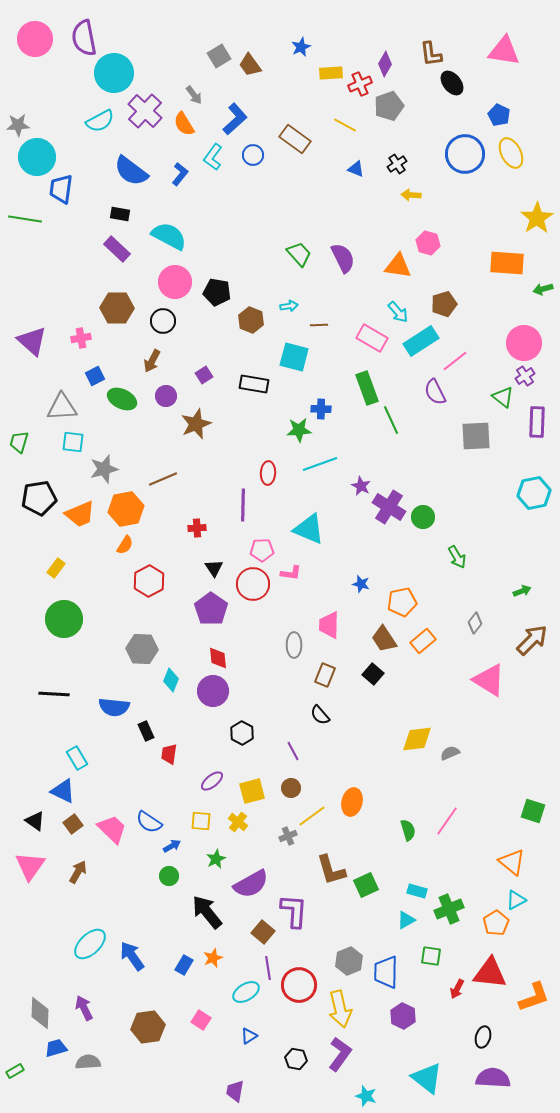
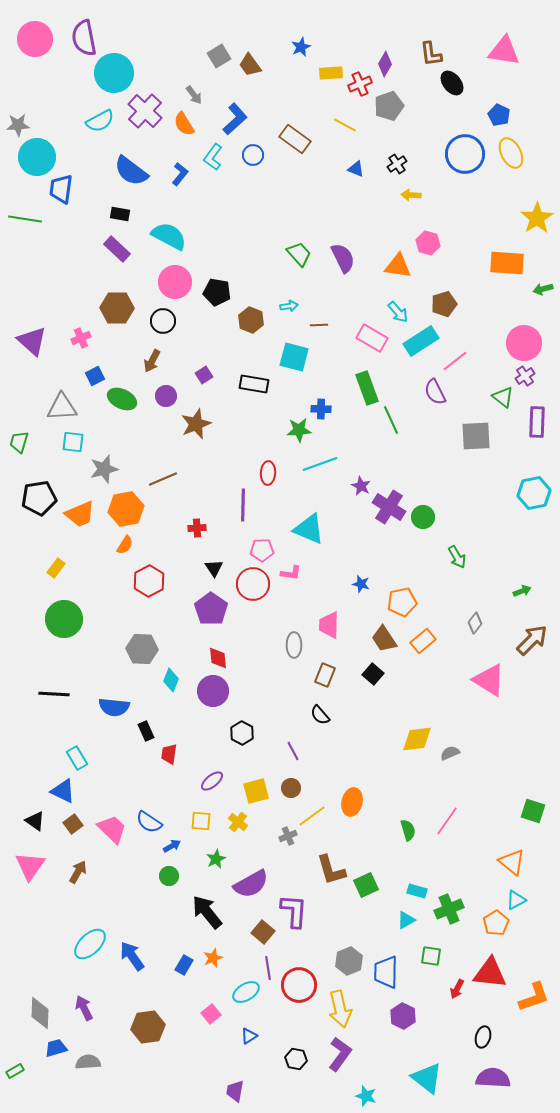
pink cross at (81, 338): rotated 12 degrees counterclockwise
yellow square at (252, 791): moved 4 px right
pink square at (201, 1020): moved 10 px right, 6 px up; rotated 18 degrees clockwise
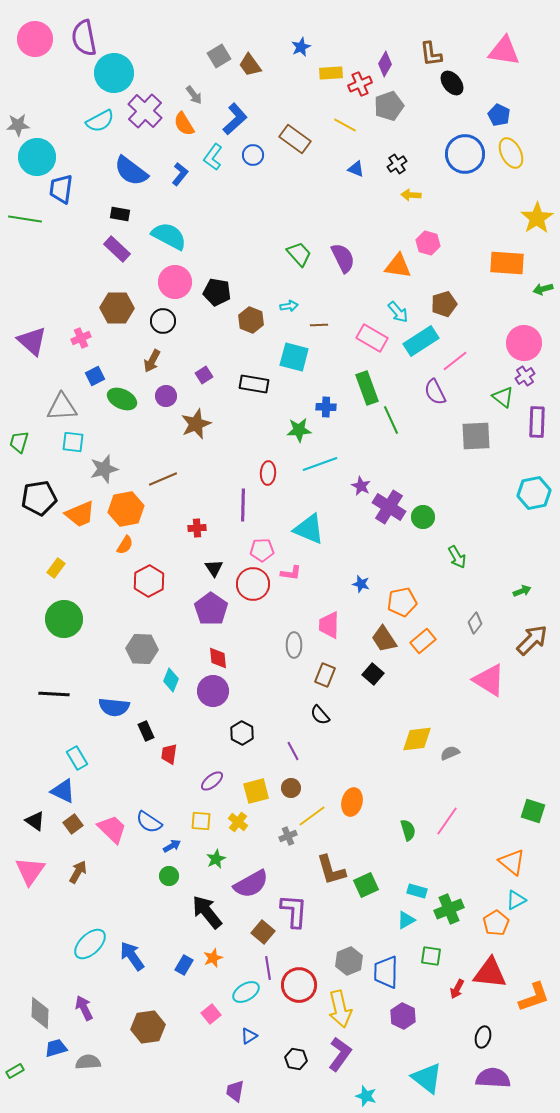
blue cross at (321, 409): moved 5 px right, 2 px up
pink triangle at (30, 866): moved 5 px down
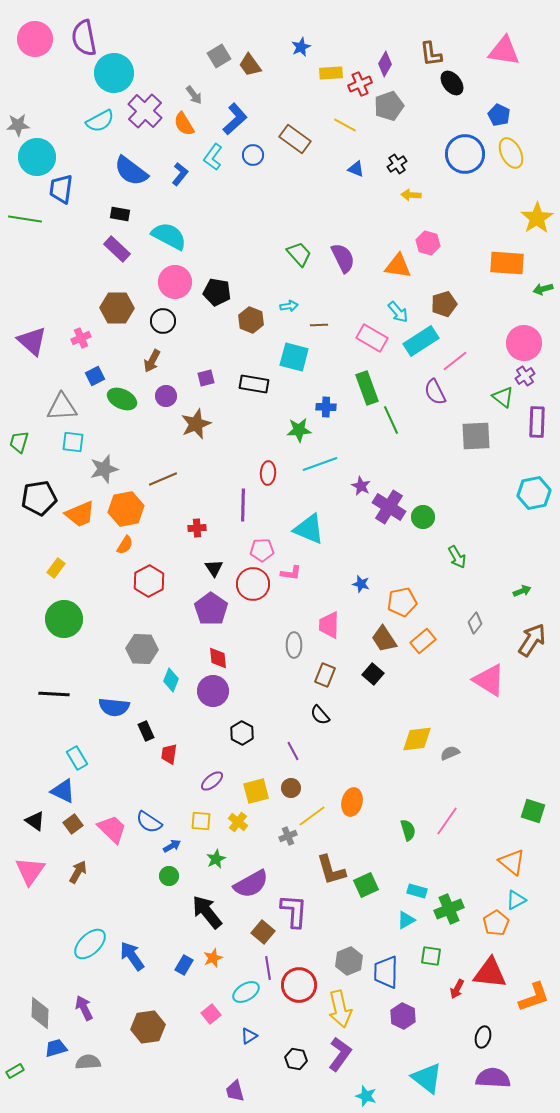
purple square at (204, 375): moved 2 px right, 3 px down; rotated 18 degrees clockwise
brown arrow at (532, 640): rotated 12 degrees counterclockwise
purple trapezoid at (235, 1091): rotated 25 degrees counterclockwise
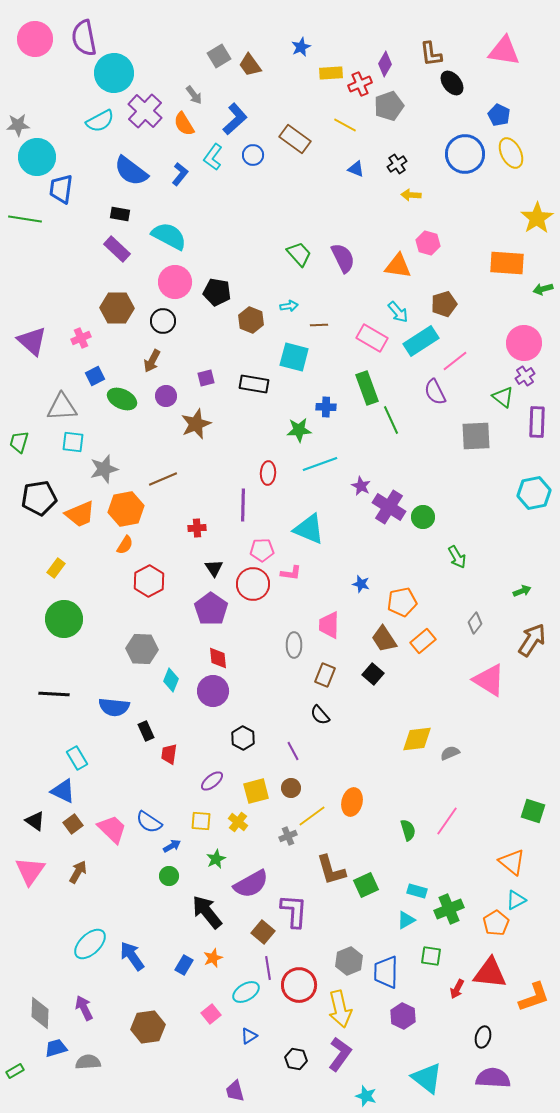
black hexagon at (242, 733): moved 1 px right, 5 px down
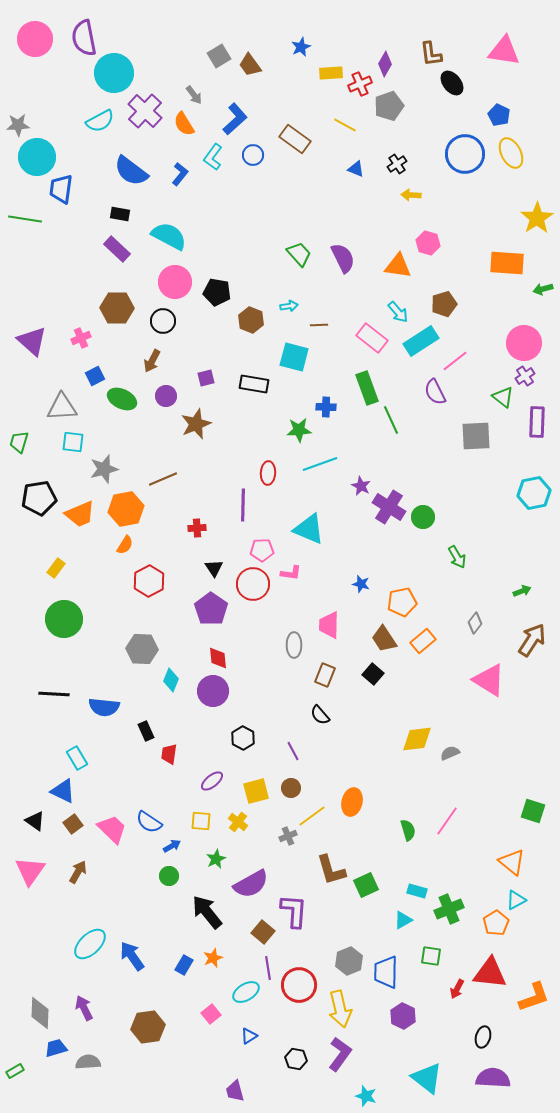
pink rectangle at (372, 338): rotated 8 degrees clockwise
blue semicircle at (114, 707): moved 10 px left
cyan triangle at (406, 920): moved 3 px left
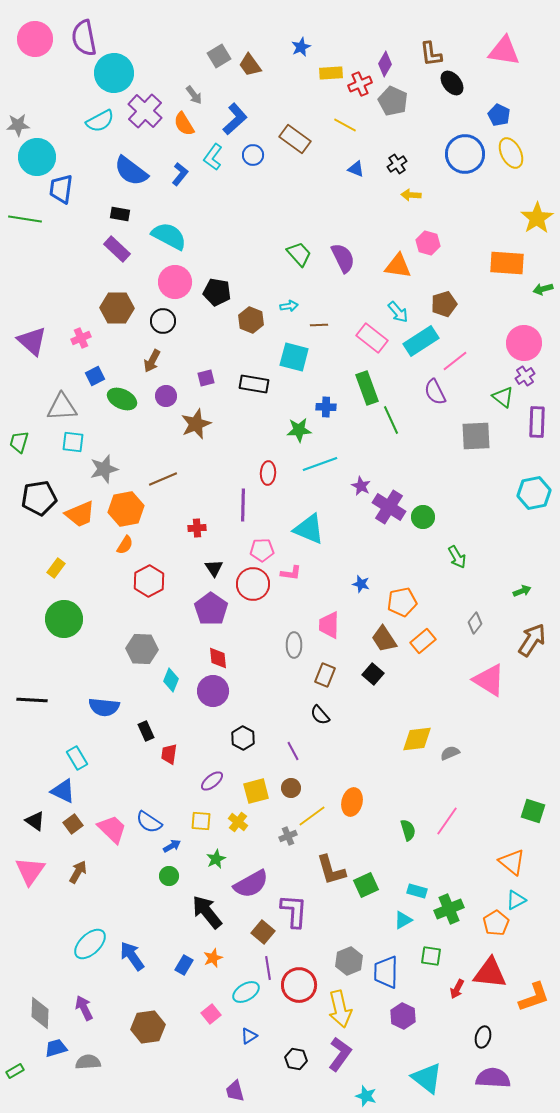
gray pentagon at (389, 106): moved 4 px right, 5 px up; rotated 28 degrees counterclockwise
black line at (54, 694): moved 22 px left, 6 px down
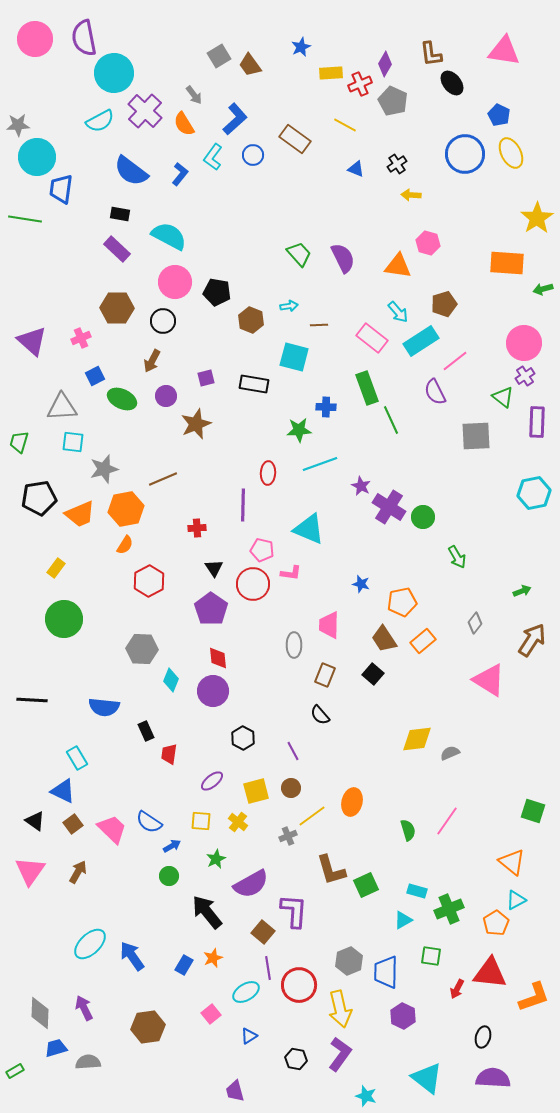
pink pentagon at (262, 550): rotated 15 degrees clockwise
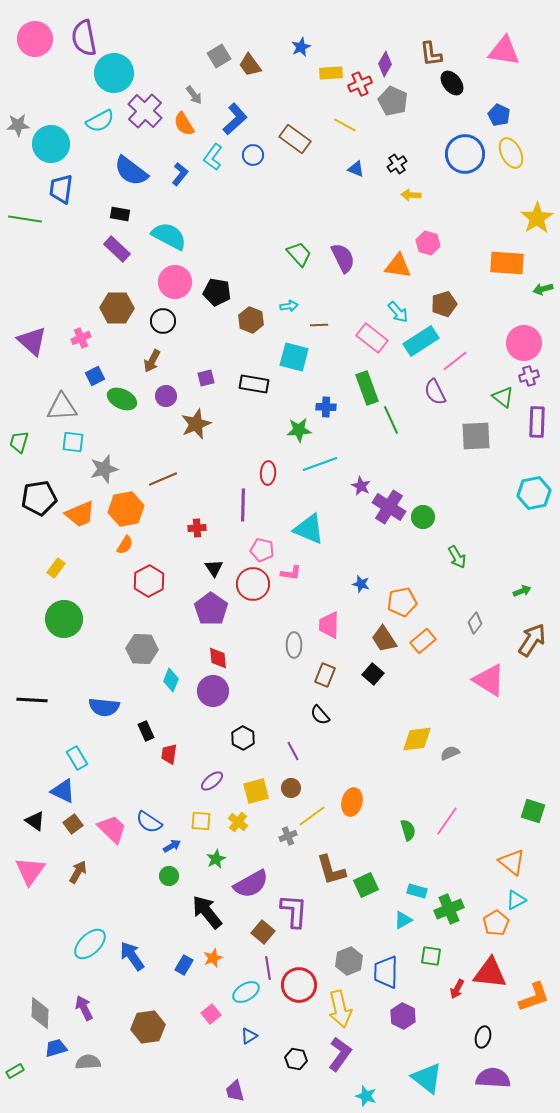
cyan circle at (37, 157): moved 14 px right, 13 px up
purple cross at (525, 376): moved 4 px right; rotated 18 degrees clockwise
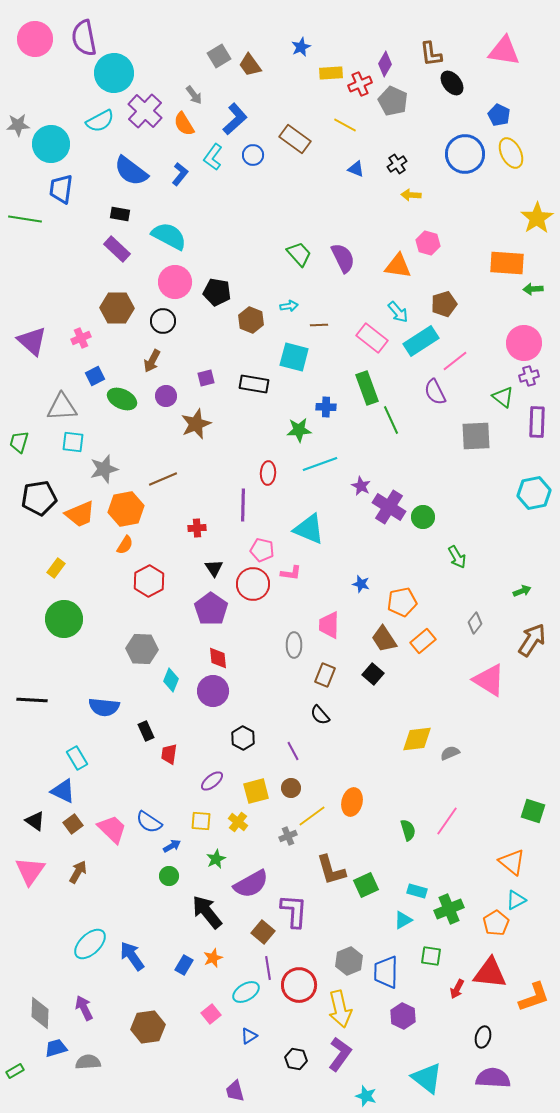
green arrow at (543, 289): moved 10 px left; rotated 12 degrees clockwise
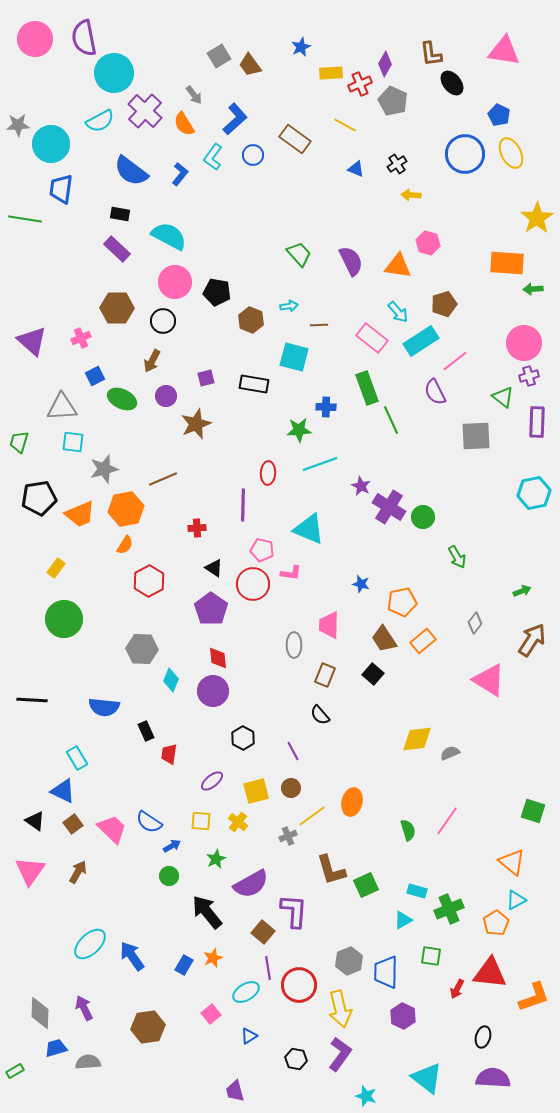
purple semicircle at (343, 258): moved 8 px right, 3 px down
black triangle at (214, 568): rotated 24 degrees counterclockwise
